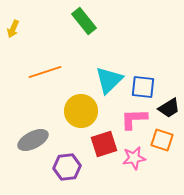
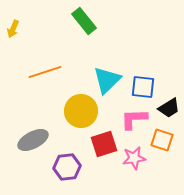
cyan triangle: moved 2 px left
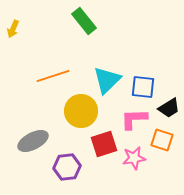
orange line: moved 8 px right, 4 px down
gray ellipse: moved 1 px down
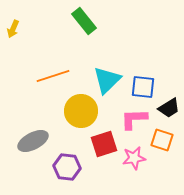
purple hexagon: rotated 12 degrees clockwise
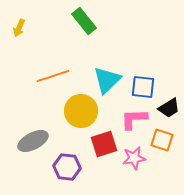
yellow arrow: moved 6 px right, 1 px up
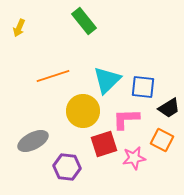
yellow circle: moved 2 px right
pink L-shape: moved 8 px left
orange square: rotated 10 degrees clockwise
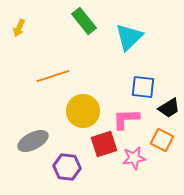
cyan triangle: moved 22 px right, 43 px up
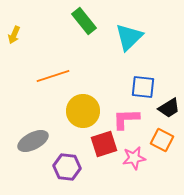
yellow arrow: moved 5 px left, 7 px down
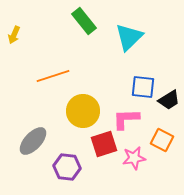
black trapezoid: moved 8 px up
gray ellipse: rotated 20 degrees counterclockwise
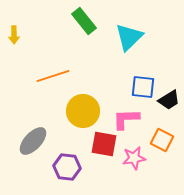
yellow arrow: rotated 24 degrees counterclockwise
red square: rotated 28 degrees clockwise
